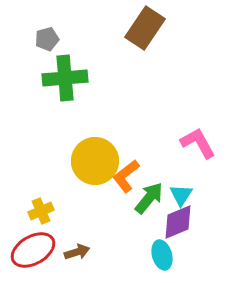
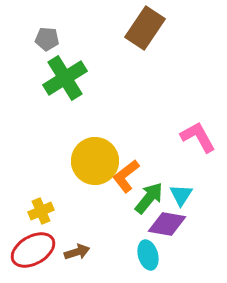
gray pentagon: rotated 20 degrees clockwise
green cross: rotated 27 degrees counterclockwise
pink L-shape: moved 6 px up
purple diamond: moved 11 px left, 2 px down; rotated 33 degrees clockwise
cyan ellipse: moved 14 px left
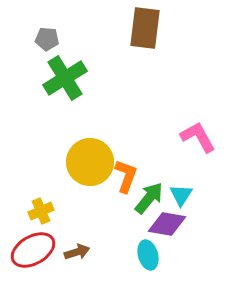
brown rectangle: rotated 27 degrees counterclockwise
yellow circle: moved 5 px left, 1 px down
orange L-shape: rotated 148 degrees clockwise
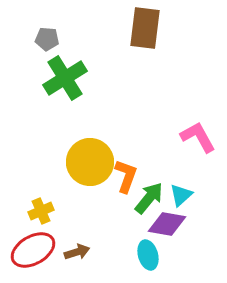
cyan triangle: rotated 15 degrees clockwise
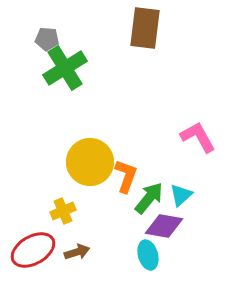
green cross: moved 10 px up
yellow cross: moved 22 px right
purple diamond: moved 3 px left, 2 px down
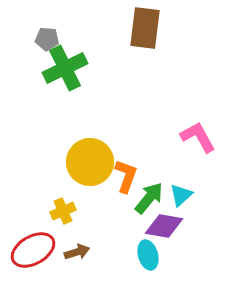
green cross: rotated 6 degrees clockwise
